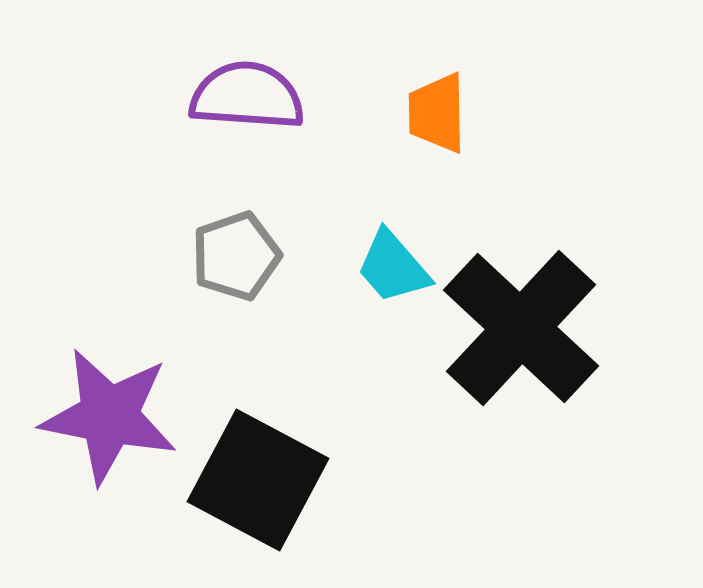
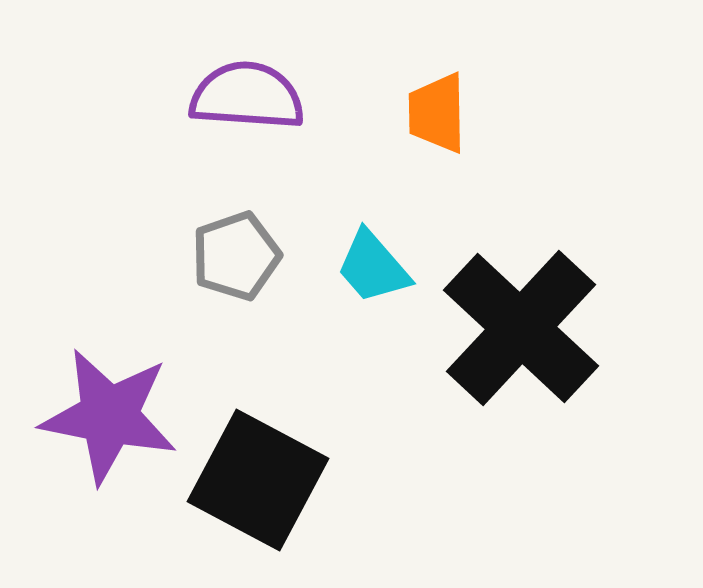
cyan trapezoid: moved 20 px left
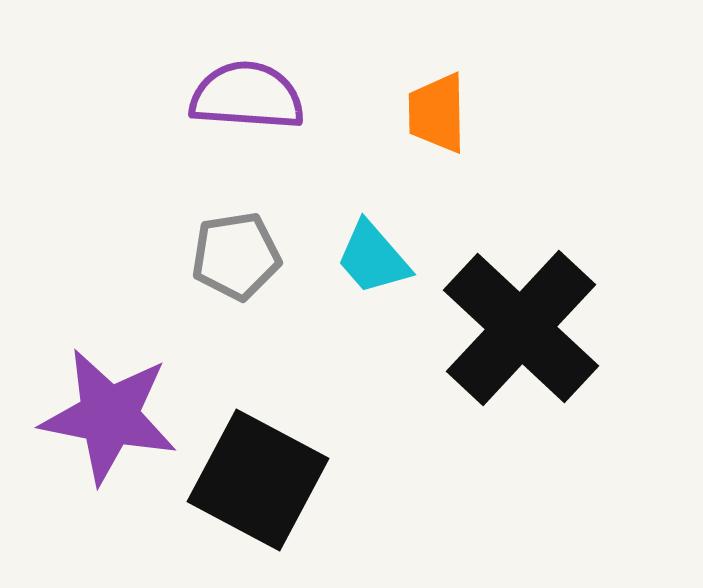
gray pentagon: rotated 10 degrees clockwise
cyan trapezoid: moved 9 px up
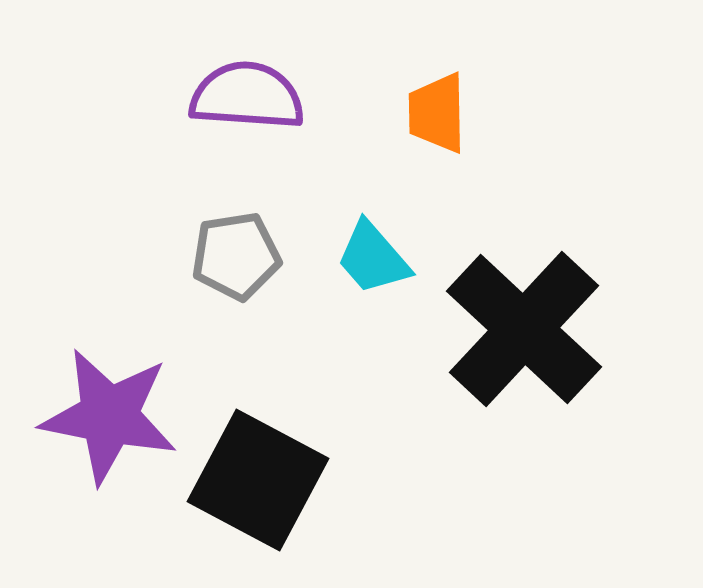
black cross: moved 3 px right, 1 px down
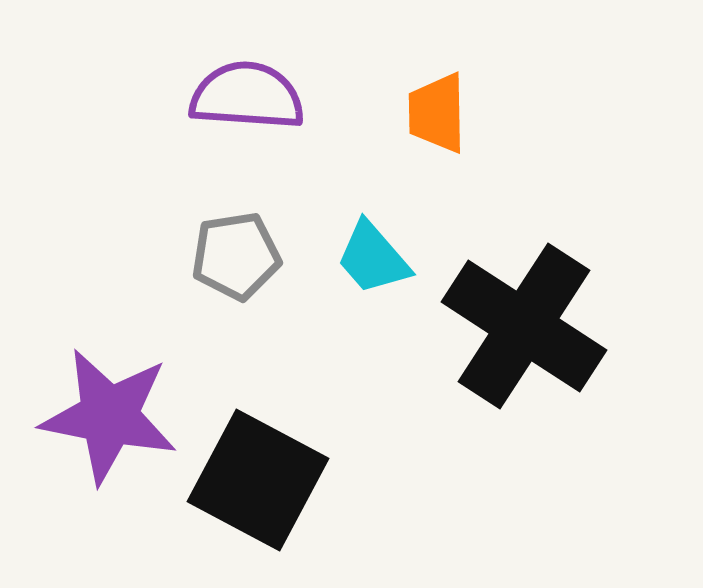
black cross: moved 3 px up; rotated 10 degrees counterclockwise
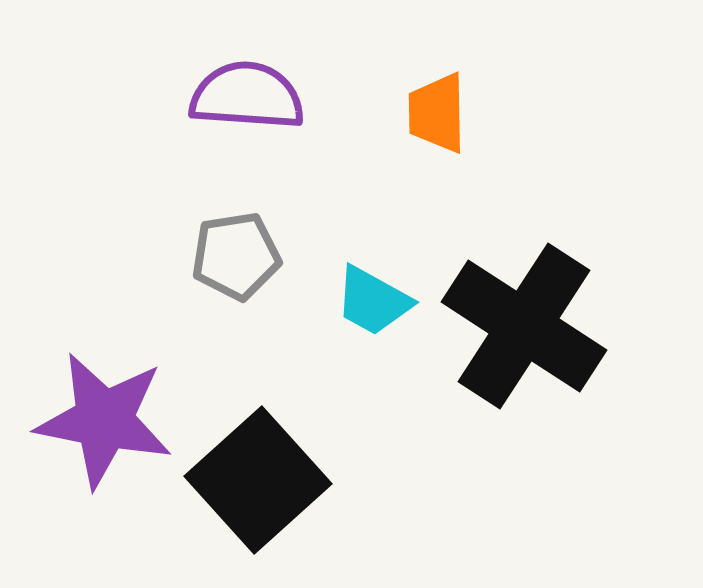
cyan trapezoid: moved 43 px down; rotated 20 degrees counterclockwise
purple star: moved 5 px left, 4 px down
black square: rotated 20 degrees clockwise
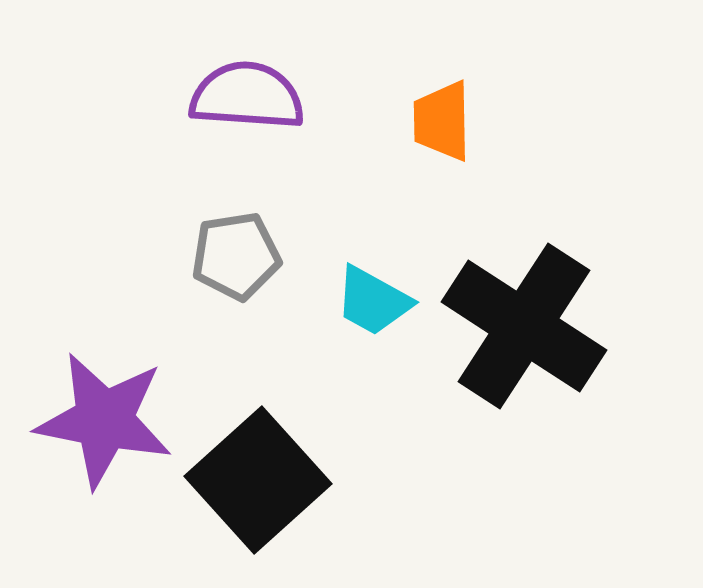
orange trapezoid: moved 5 px right, 8 px down
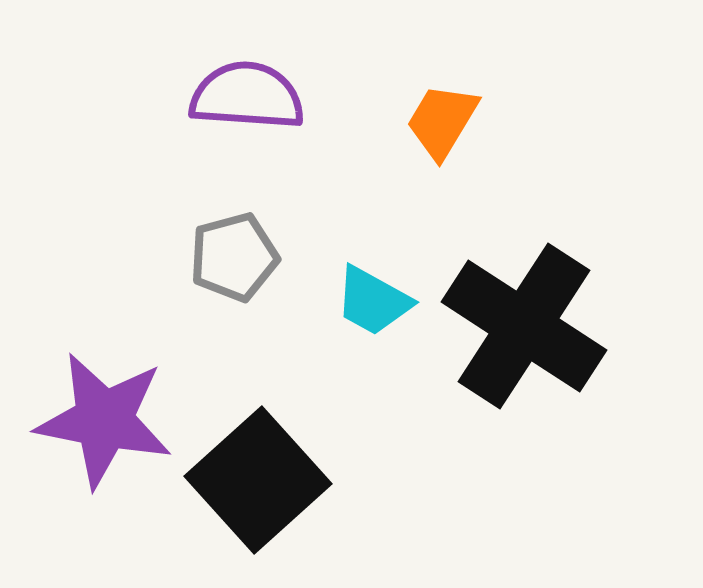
orange trapezoid: rotated 32 degrees clockwise
gray pentagon: moved 2 px left, 1 px down; rotated 6 degrees counterclockwise
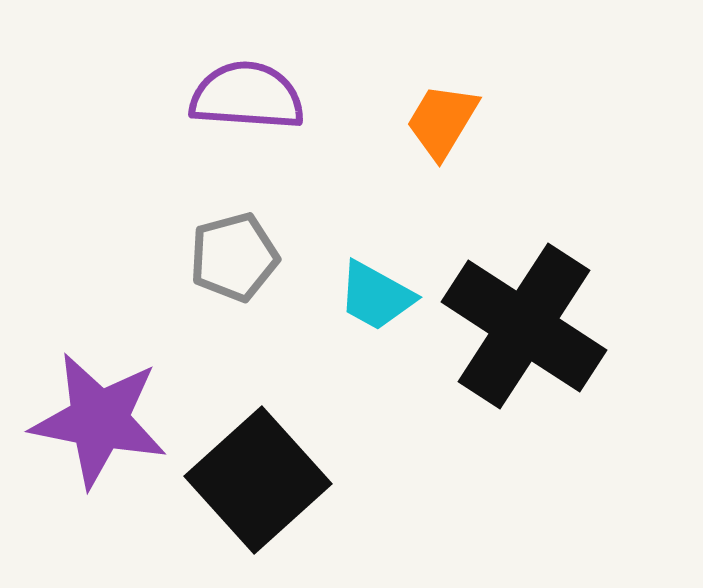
cyan trapezoid: moved 3 px right, 5 px up
purple star: moved 5 px left
